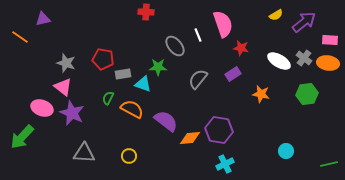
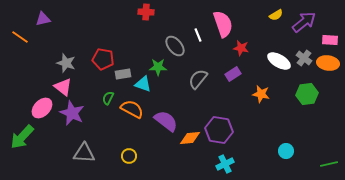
pink ellipse: rotated 65 degrees counterclockwise
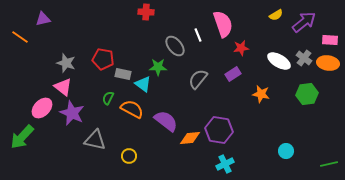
red star: rotated 21 degrees counterclockwise
gray rectangle: rotated 21 degrees clockwise
cyan triangle: rotated 18 degrees clockwise
gray triangle: moved 11 px right, 13 px up; rotated 10 degrees clockwise
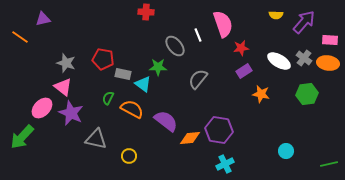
yellow semicircle: rotated 32 degrees clockwise
purple arrow: rotated 10 degrees counterclockwise
purple rectangle: moved 11 px right, 3 px up
purple star: moved 1 px left
gray triangle: moved 1 px right, 1 px up
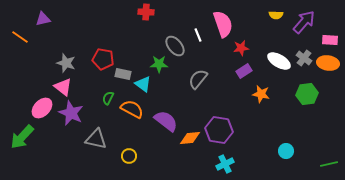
green star: moved 1 px right, 3 px up
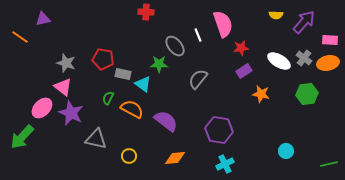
orange ellipse: rotated 20 degrees counterclockwise
orange diamond: moved 15 px left, 20 px down
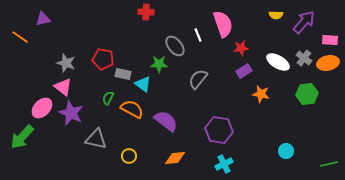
white ellipse: moved 1 px left, 1 px down
cyan cross: moved 1 px left
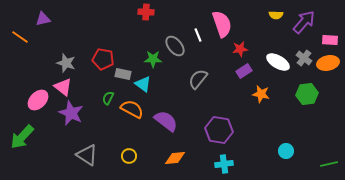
pink semicircle: moved 1 px left
red star: moved 1 px left, 1 px down
green star: moved 6 px left, 5 px up
pink ellipse: moved 4 px left, 8 px up
gray triangle: moved 9 px left, 16 px down; rotated 20 degrees clockwise
cyan cross: rotated 18 degrees clockwise
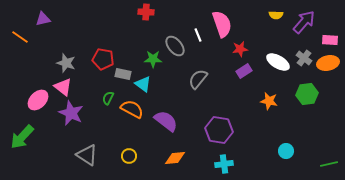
orange star: moved 8 px right, 7 px down
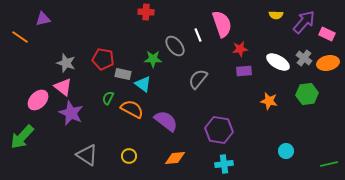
pink rectangle: moved 3 px left, 6 px up; rotated 21 degrees clockwise
purple rectangle: rotated 28 degrees clockwise
